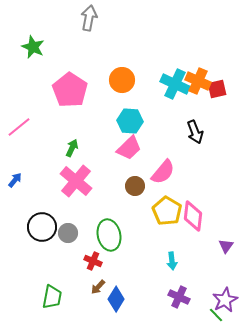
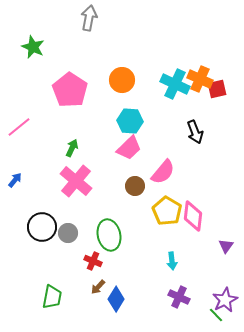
orange cross: moved 2 px right, 2 px up
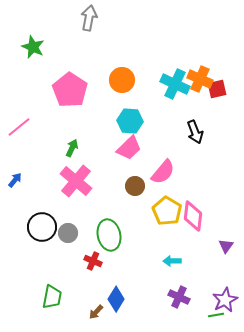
cyan arrow: rotated 96 degrees clockwise
brown arrow: moved 2 px left, 25 px down
green line: rotated 56 degrees counterclockwise
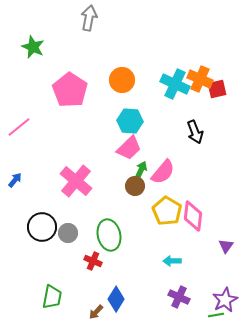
green arrow: moved 69 px right, 22 px down
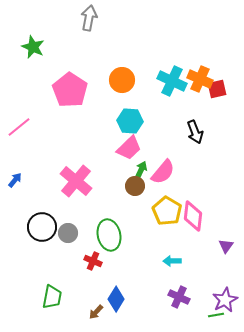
cyan cross: moved 3 px left, 3 px up
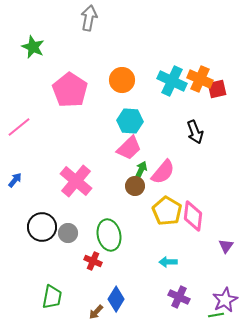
cyan arrow: moved 4 px left, 1 px down
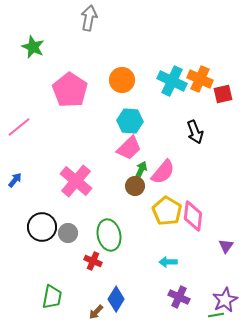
red square: moved 6 px right, 5 px down
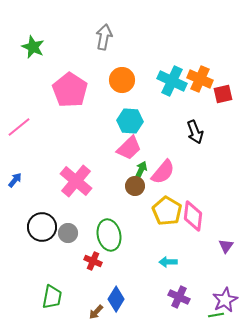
gray arrow: moved 15 px right, 19 px down
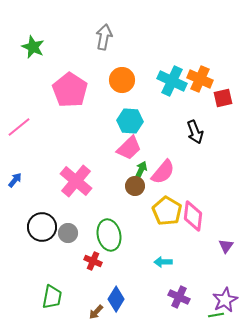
red square: moved 4 px down
cyan arrow: moved 5 px left
